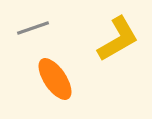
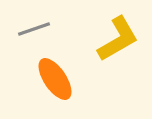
gray line: moved 1 px right, 1 px down
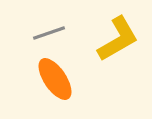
gray line: moved 15 px right, 4 px down
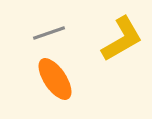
yellow L-shape: moved 4 px right
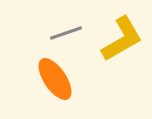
gray line: moved 17 px right
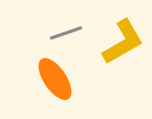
yellow L-shape: moved 1 px right, 3 px down
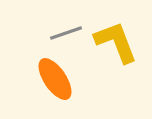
yellow L-shape: moved 7 px left; rotated 81 degrees counterclockwise
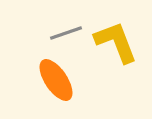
orange ellipse: moved 1 px right, 1 px down
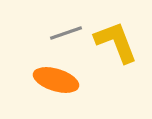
orange ellipse: rotated 39 degrees counterclockwise
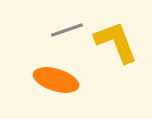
gray line: moved 1 px right, 3 px up
